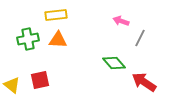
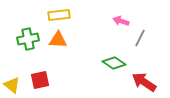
yellow rectangle: moved 3 px right
green diamond: rotated 15 degrees counterclockwise
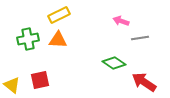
yellow rectangle: rotated 20 degrees counterclockwise
gray line: rotated 54 degrees clockwise
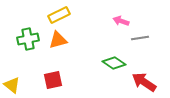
orange triangle: rotated 18 degrees counterclockwise
red square: moved 13 px right
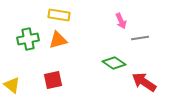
yellow rectangle: rotated 35 degrees clockwise
pink arrow: rotated 133 degrees counterclockwise
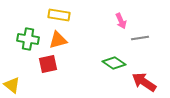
green cross: rotated 20 degrees clockwise
red square: moved 5 px left, 16 px up
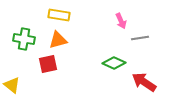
green cross: moved 4 px left
green diamond: rotated 10 degrees counterclockwise
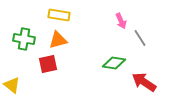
gray line: rotated 66 degrees clockwise
green diamond: rotated 15 degrees counterclockwise
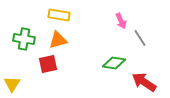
yellow triangle: moved 1 px up; rotated 24 degrees clockwise
